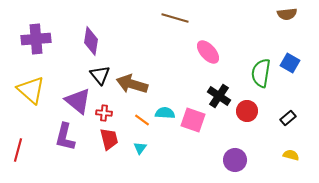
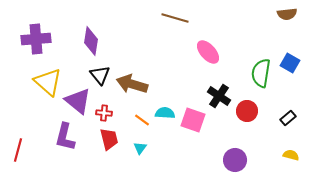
yellow triangle: moved 17 px right, 8 px up
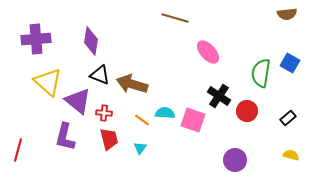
black triangle: rotated 30 degrees counterclockwise
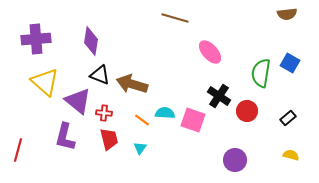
pink ellipse: moved 2 px right
yellow triangle: moved 3 px left
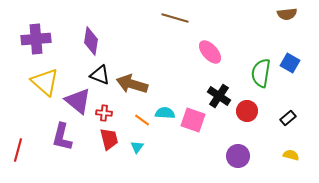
purple L-shape: moved 3 px left
cyan triangle: moved 3 px left, 1 px up
purple circle: moved 3 px right, 4 px up
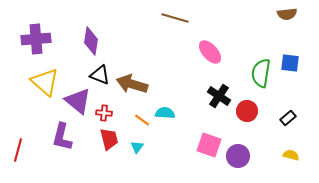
blue square: rotated 24 degrees counterclockwise
pink square: moved 16 px right, 25 px down
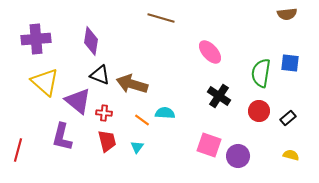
brown line: moved 14 px left
red circle: moved 12 px right
red trapezoid: moved 2 px left, 2 px down
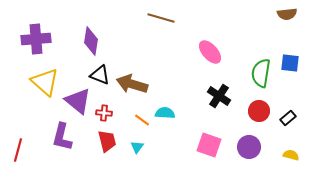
purple circle: moved 11 px right, 9 px up
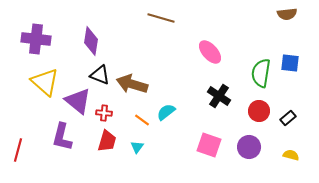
purple cross: rotated 12 degrees clockwise
cyan semicircle: moved 1 px right, 1 px up; rotated 42 degrees counterclockwise
red trapezoid: rotated 30 degrees clockwise
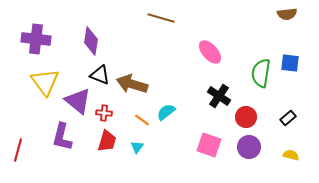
yellow triangle: rotated 12 degrees clockwise
red circle: moved 13 px left, 6 px down
